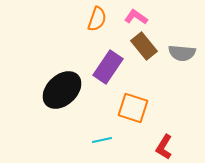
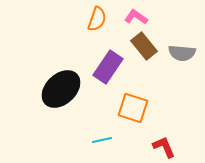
black ellipse: moved 1 px left, 1 px up
red L-shape: rotated 125 degrees clockwise
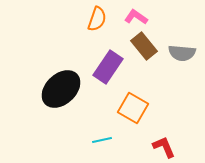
orange square: rotated 12 degrees clockwise
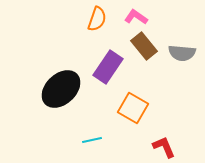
cyan line: moved 10 px left
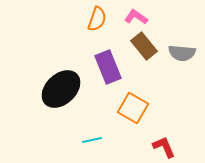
purple rectangle: rotated 56 degrees counterclockwise
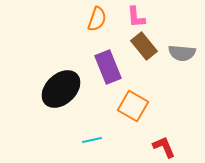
pink L-shape: rotated 130 degrees counterclockwise
orange square: moved 2 px up
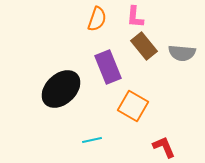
pink L-shape: moved 1 px left; rotated 10 degrees clockwise
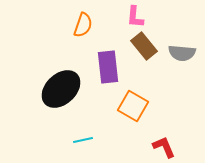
orange semicircle: moved 14 px left, 6 px down
purple rectangle: rotated 16 degrees clockwise
cyan line: moved 9 px left
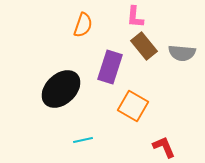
purple rectangle: moved 2 px right; rotated 24 degrees clockwise
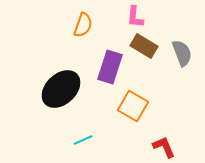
brown rectangle: rotated 20 degrees counterclockwise
gray semicircle: rotated 116 degrees counterclockwise
cyan line: rotated 12 degrees counterclockwise
